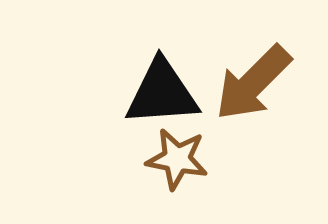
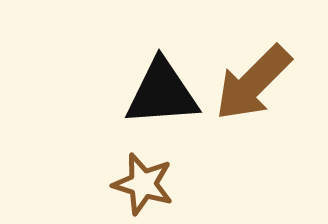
brown star: moved 34 px left, 25 px down; rotated 6 degrees clockwise
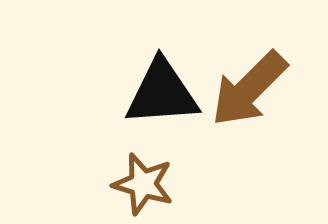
brown arrow: moved 4 px left, 6 px down
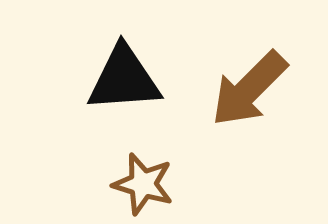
black triangle: moved 38 px left, 14 px up
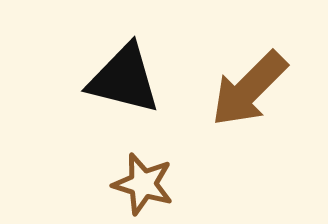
black triangle: rotated 18 degrees clockwise
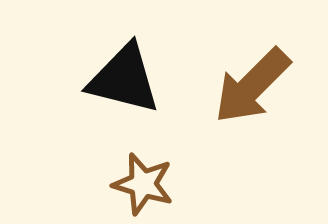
brown arrow: moved 3 px right, 3 px up
